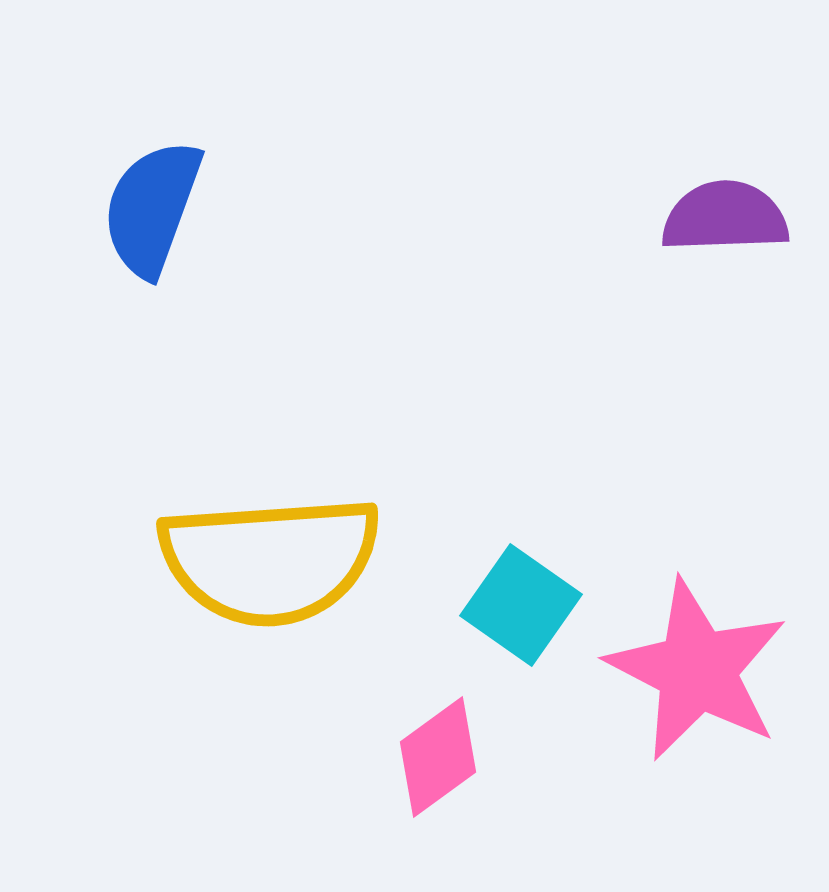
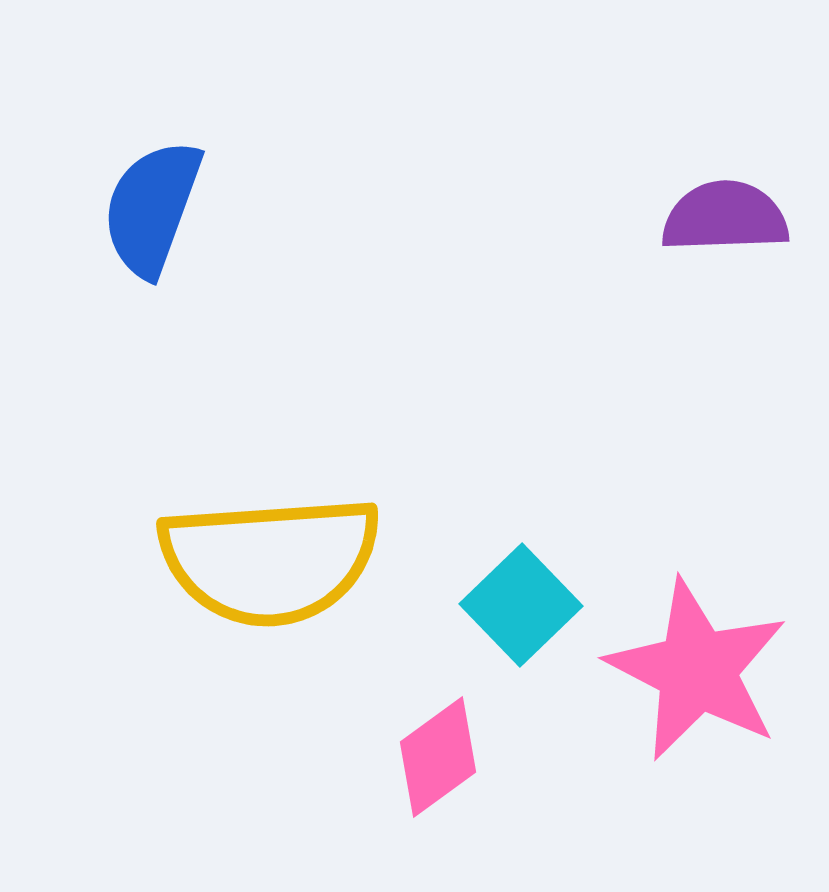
cyan square: rotated 11 degrees clockwise
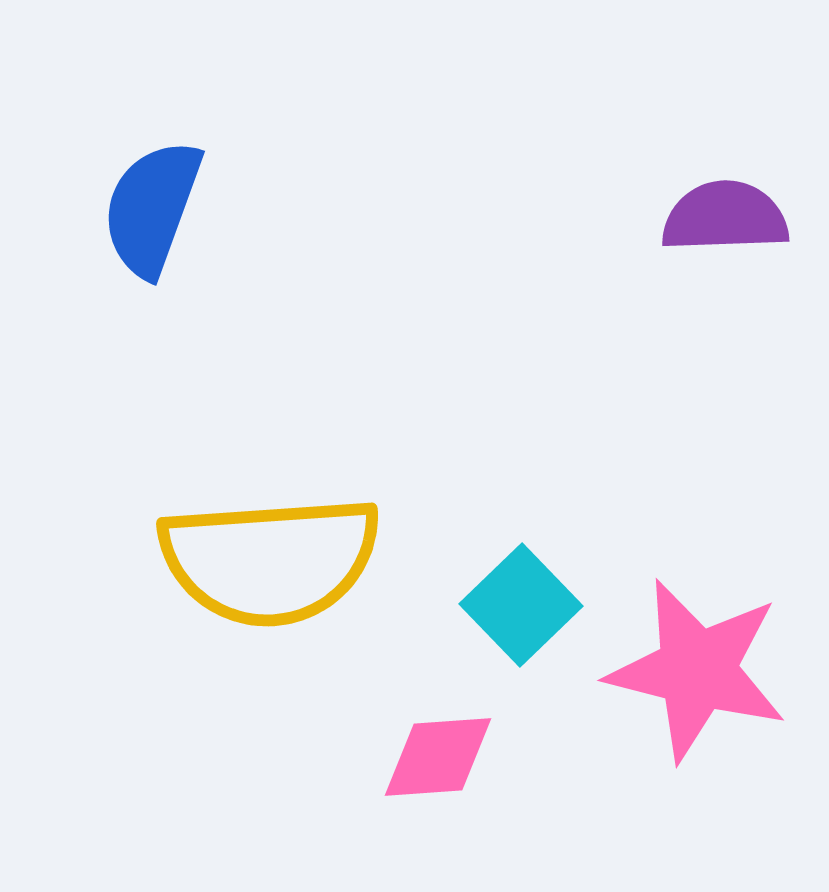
pink star: rotated 13 degrees counterclockwise
pink diamond: rotated 32 degrees clockwise
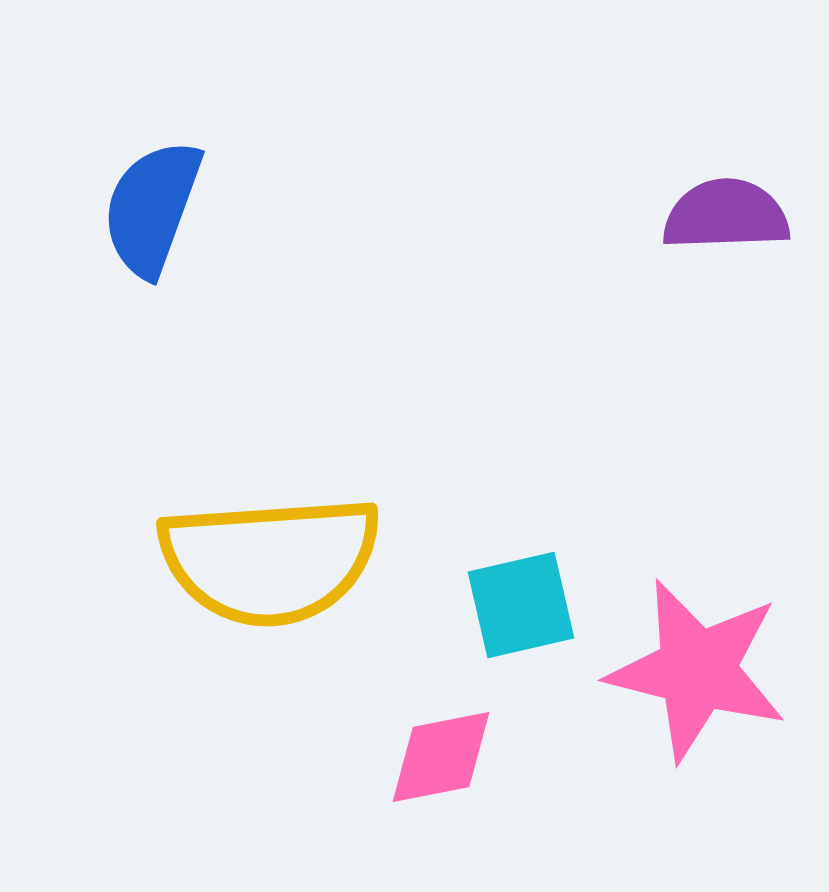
purple semicircle: moved 1 px right, 2 px up
cyan square: rotated 31 degrees clockwise
pink diamond: moved 3 px right; rotated 7 degrees counterclockwise
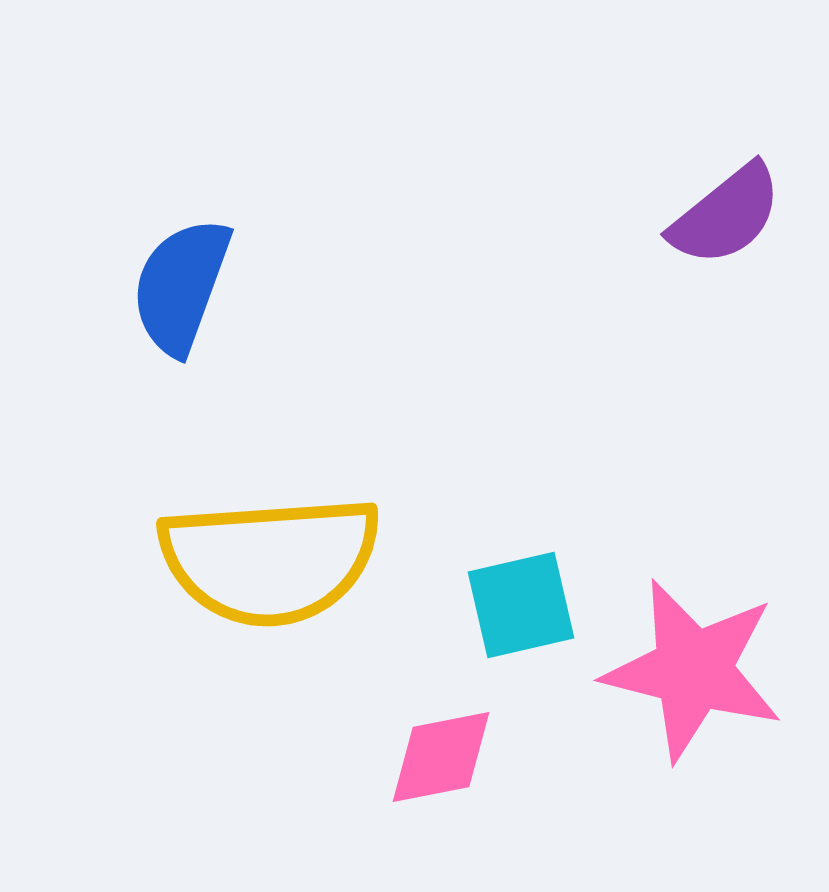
blue semicircle: moved 29 px right, 78 px down
purple semicircle: rotated 143 degrees clockwise
pink star: moved 4 px left
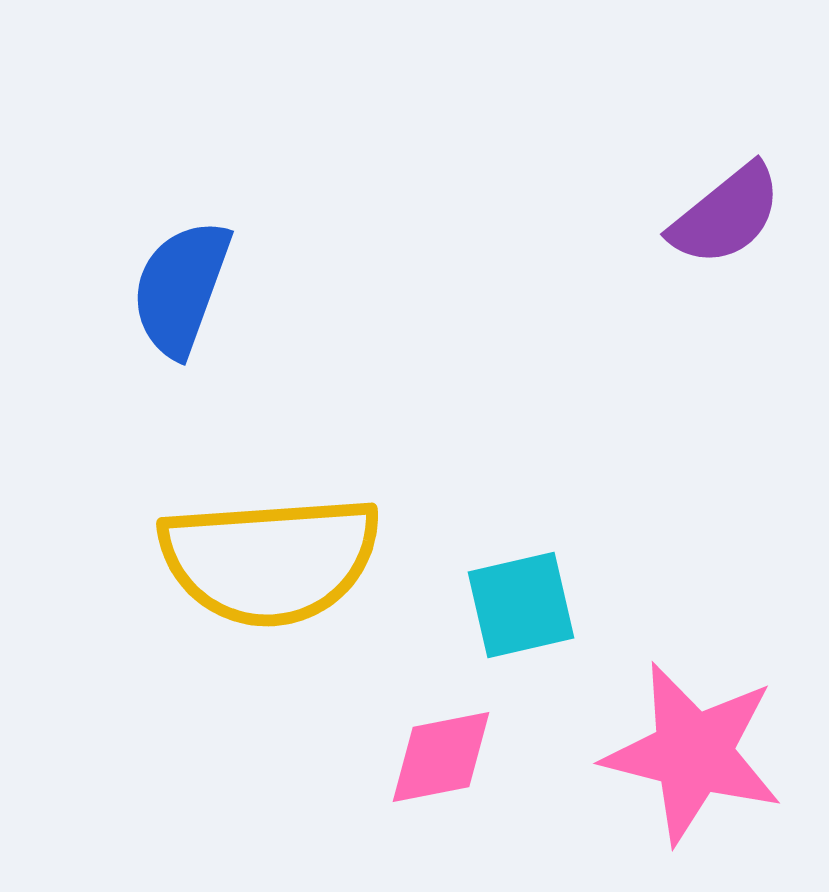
blue semicircle: moved 2 px down
pink star: moved 83 px down
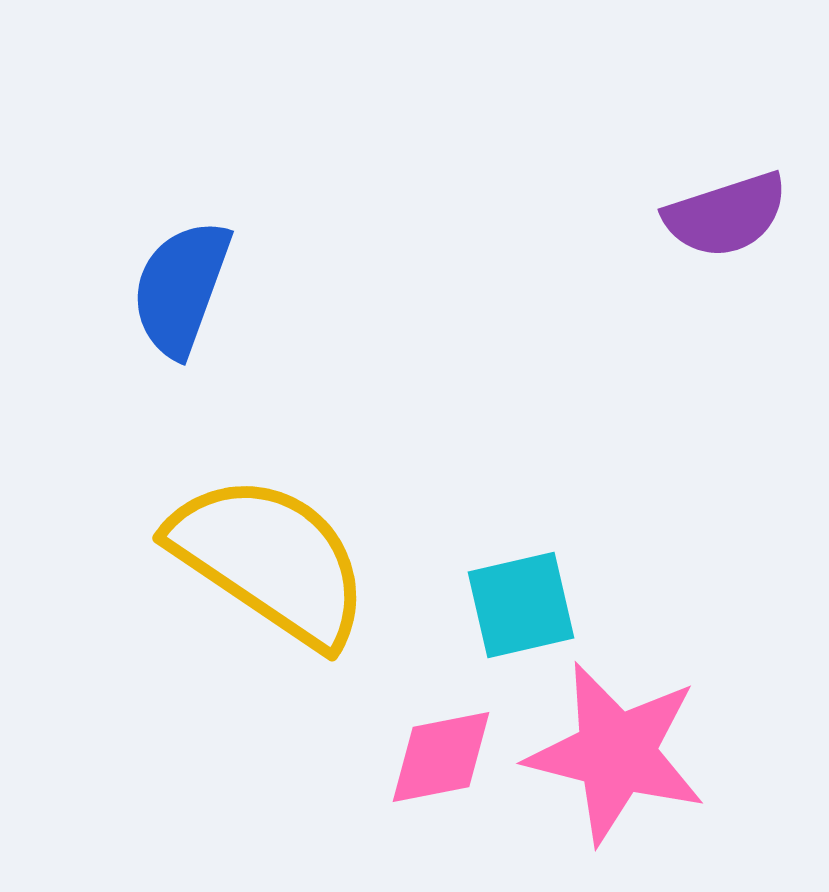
purple semicircle: rotated 21 degrees clockwise
yellow semicircle: rotated 142 degrees counterclockwise
pink star: moved 77 px left
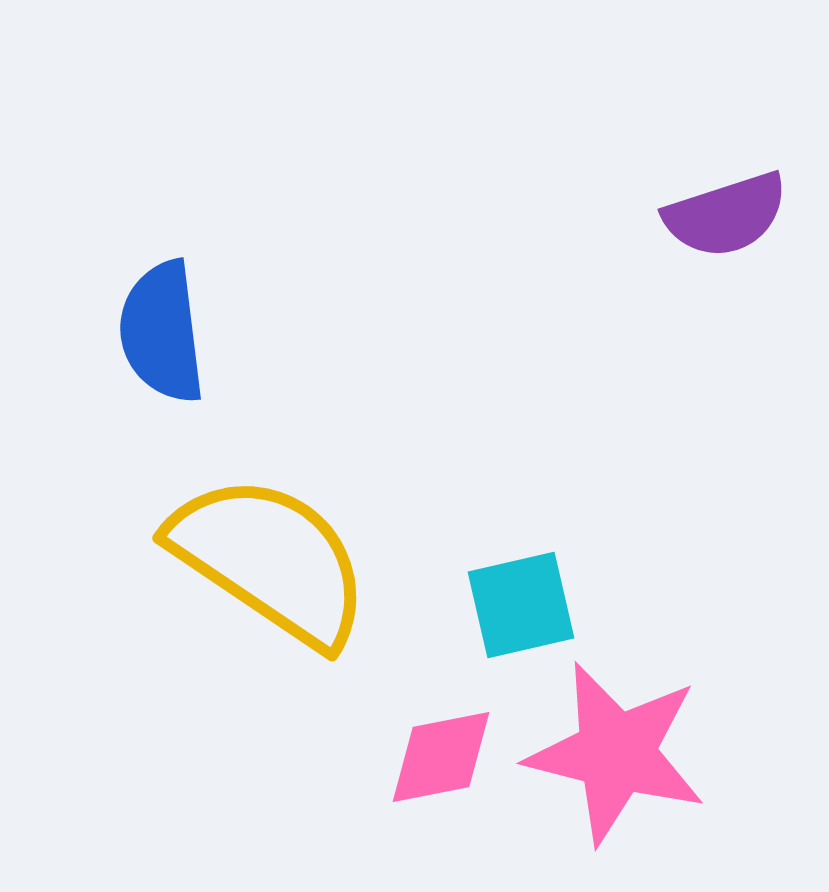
blue semicircle: moved 19 px left, 44 px down; rotated 27 degrees counterclockwise
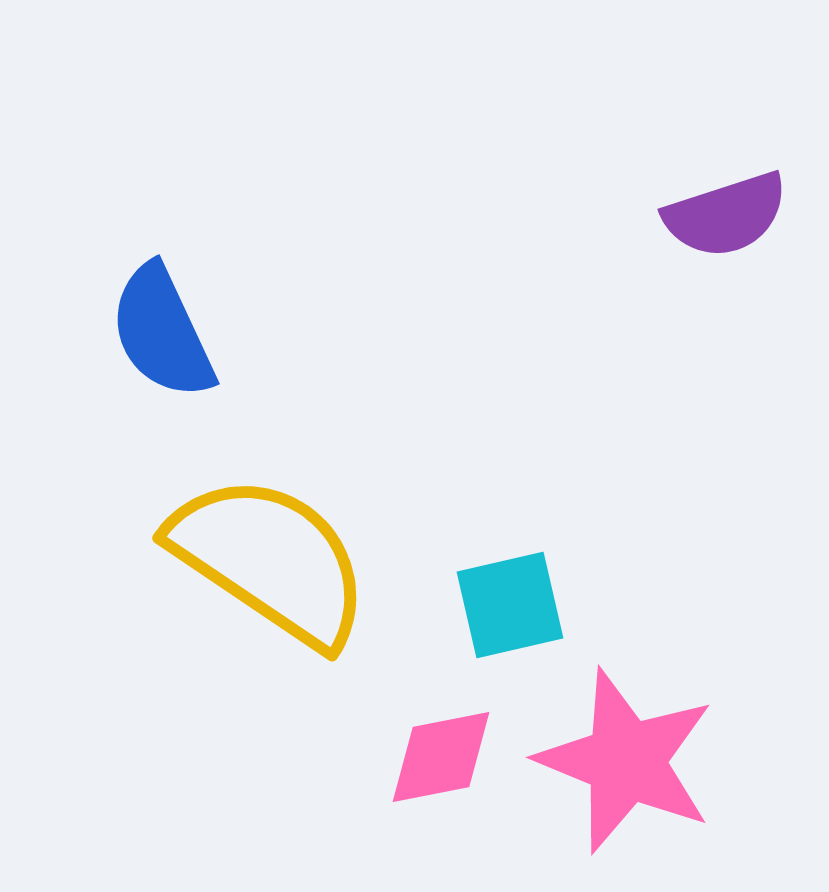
blue semicircle: rotated 18 degrees counterclockwise
cyan square: moved 11 px left
pink star: moved 10 px right, 8 px down; rotated 8 degrees clockwise
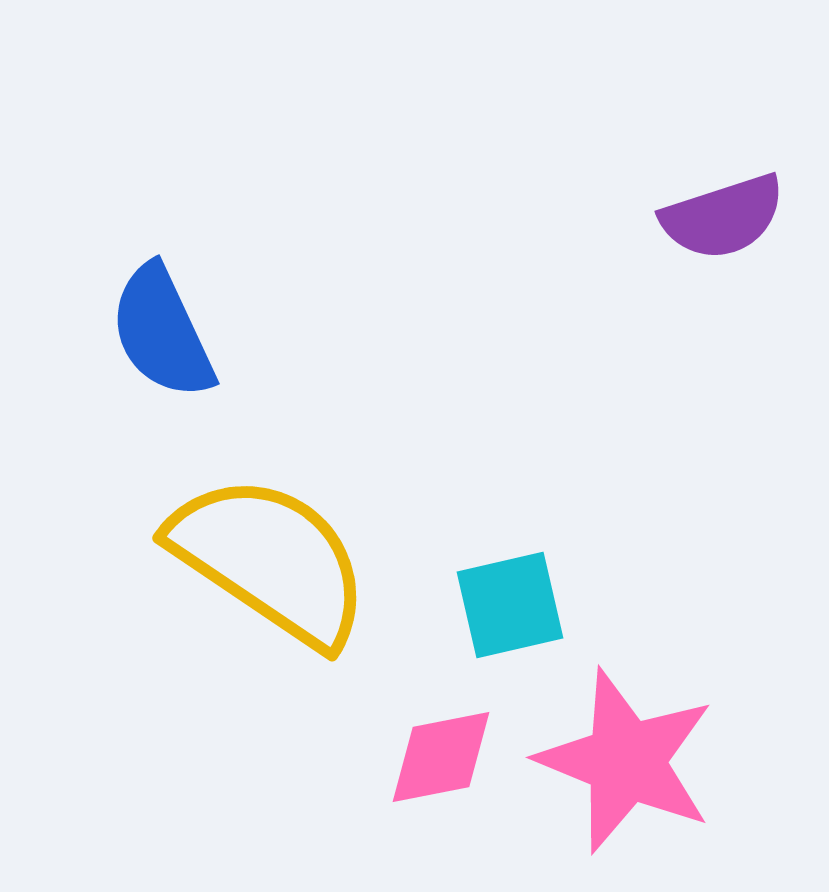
purple semicircle: moved 3 px left, 2 px down
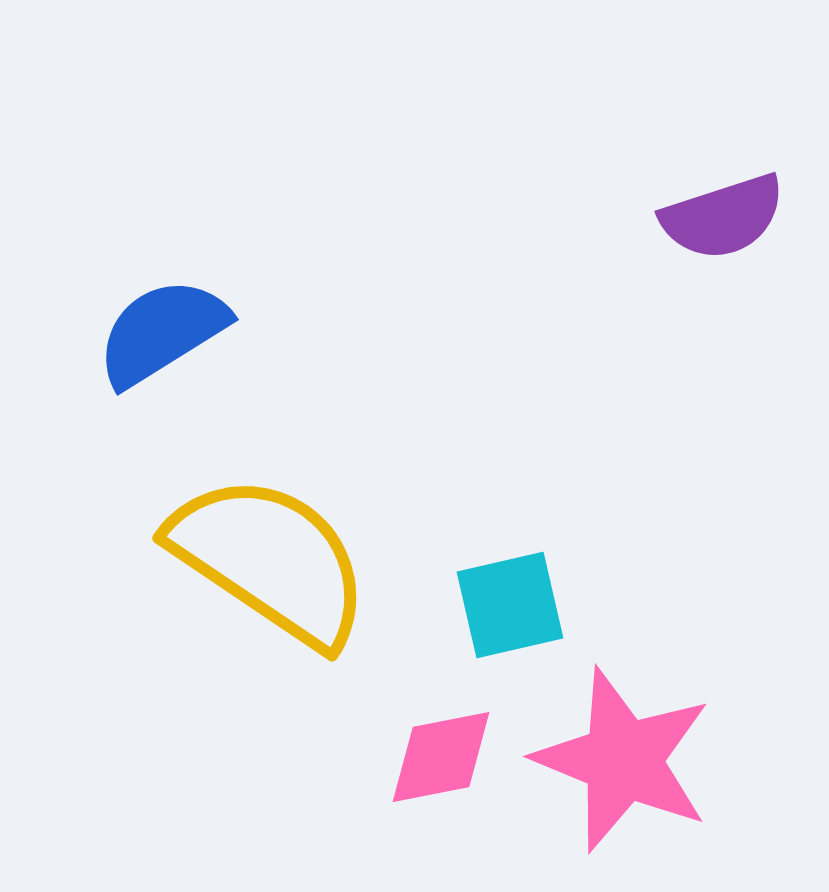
blue semicircle: rotated 83 degrees clockwise
pink star: moved 3 px left, 1 px up
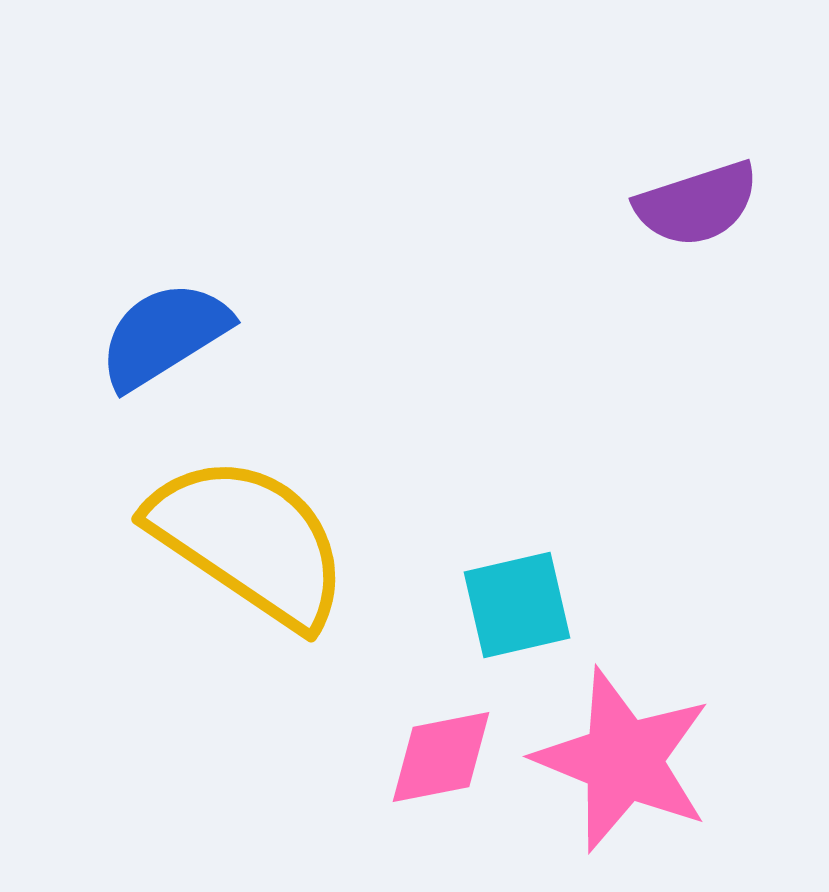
purple semicircle: moved 26 px left, 13 px up
blue semicircle: moved 2 px right, 3 px down
yellow semicircle: moved 21 px left, 19 px up
cyan square: moved 7 px right
